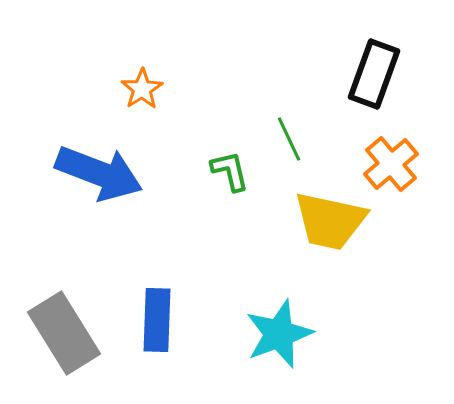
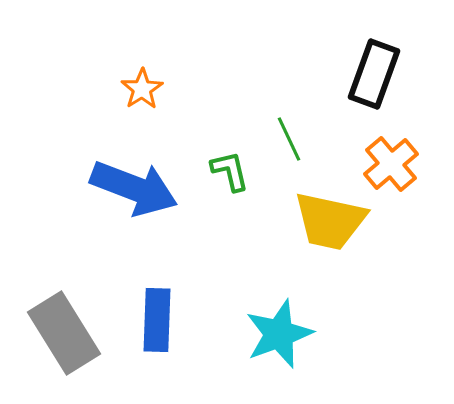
blue arrow: moved 35 px right, 15 px down
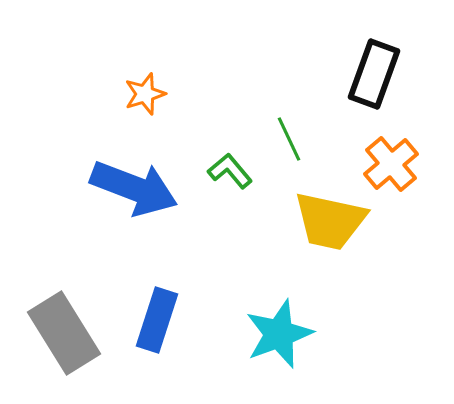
orange star: moved 3 px right, 5 px down; rotated 15 degrees clockwise
green L-shape: rotated 27 degrees counterclockwise
blue rectangle: rotated 16 degrees clockwise
